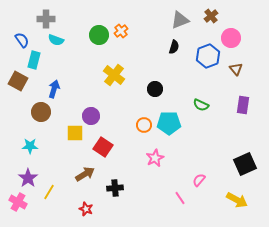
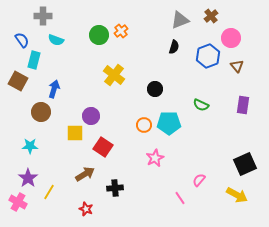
gray cross: moved 3 px left, 3 px up
brown triangle: moved 1 px right, 3 px up
yellow arrow: moved 5 px up
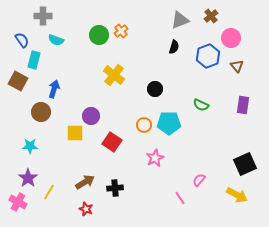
red square: moved 9 px right, 5 px up
brown arrow: moved 8 px down
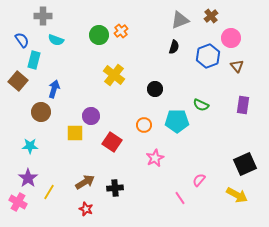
brown square: rotated 12 degrees clockwise
cyan pentagon: moved 8 px right, 2 px up
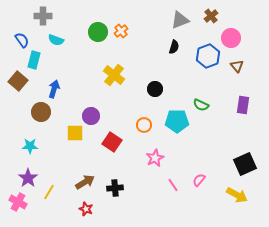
green circle: moved 1 px left, 3 px up
pink line: moved 7 px left, 13 px up
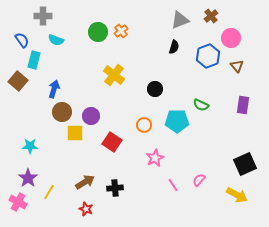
brown circle: moved 21 px right
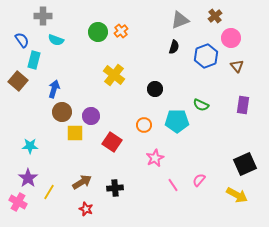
brown cross: moved 4 px right
blue hexagon: moved 2 px left
brown arrow: moved 3 px left
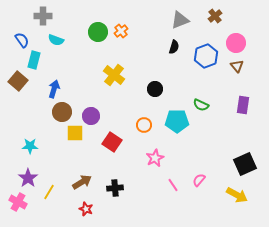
pink circle: moved 5 px right, 5 px down
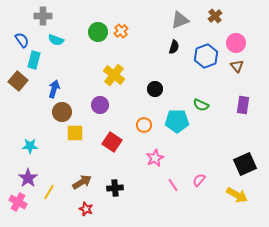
purple circle: moved 9 px right, 11 px up
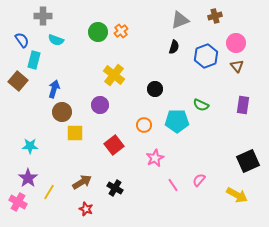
brown cross: rotated 24 degrees clockwise
red square: moved 2 px right, 3 px down; rotated 18 degrees clockwise
black square: moved 3 px right, 3 px up
black cross: rotated 35 degrees clockwise
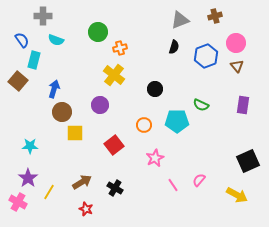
orange cross: moved 1 px left, 17 px down; rotated 24 degrees clockwise
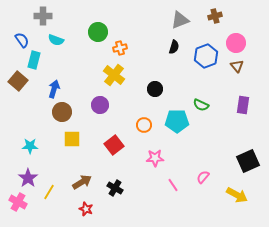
yellow square: moved 3 px left, 6 px down
pink star: rotated 24 degrees clockwise
pink semicircle: moved 4 px right, 3 px up
